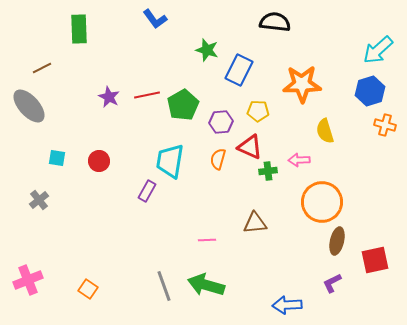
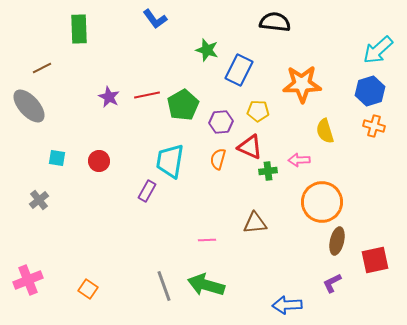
orange cross: moved 11 px left, 1 px down
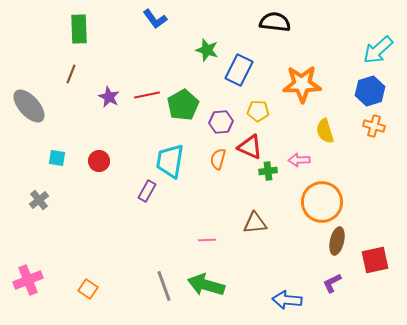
brown line: moved 29 px right, 6 px down; rotated 42 degrees counterclockwise
blue arrow: moved 5 px up; rotated 8 degrees clockwise
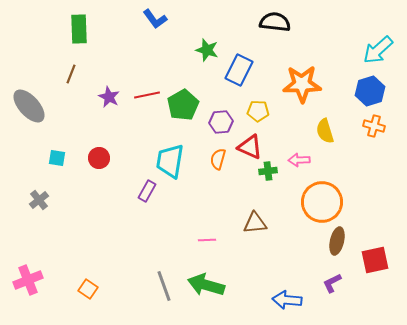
red circle: moved 3 px up
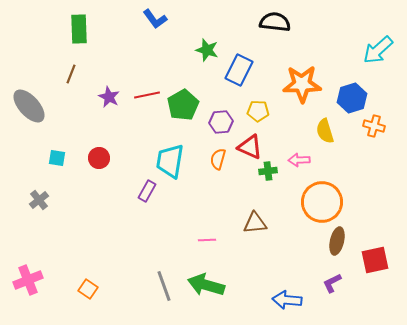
blue hexagon: moved 18 px left, 7 px down
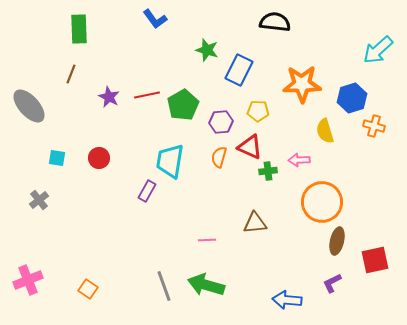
orange semicircle: moved 1 px right, 2 px up
